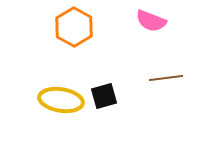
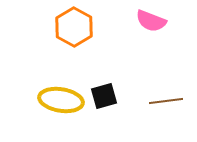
brown line: moved 23 px down
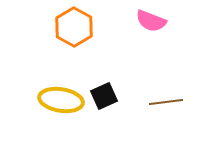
black square: rotated 8 degrees counterclockwise
brown line: moved 1 px down
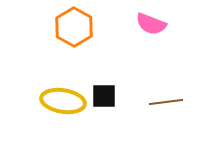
pink semicircle: moved 3 px down
black square: rotated 24 degrees clockwise
yellow ellipse: moved 2 px right, 1 px down
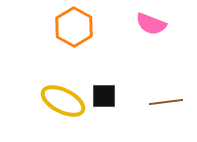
yellow ellipse: rotated 18 degrees clockwise
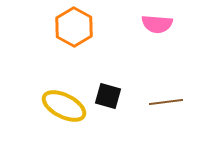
pink semicircle: moved 6 px right; rotated 16 degrees counterclockwise
black square: moved 4 px right; rotated 16 degrees clockwise
yellow ellipse: moved 1 px right, 5 px down
